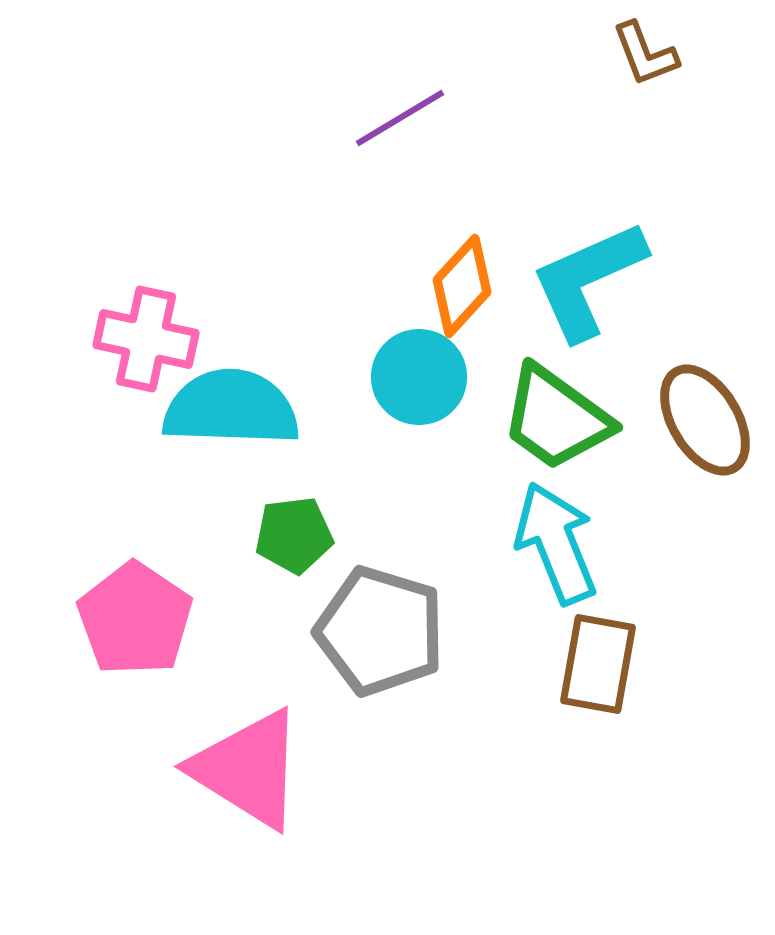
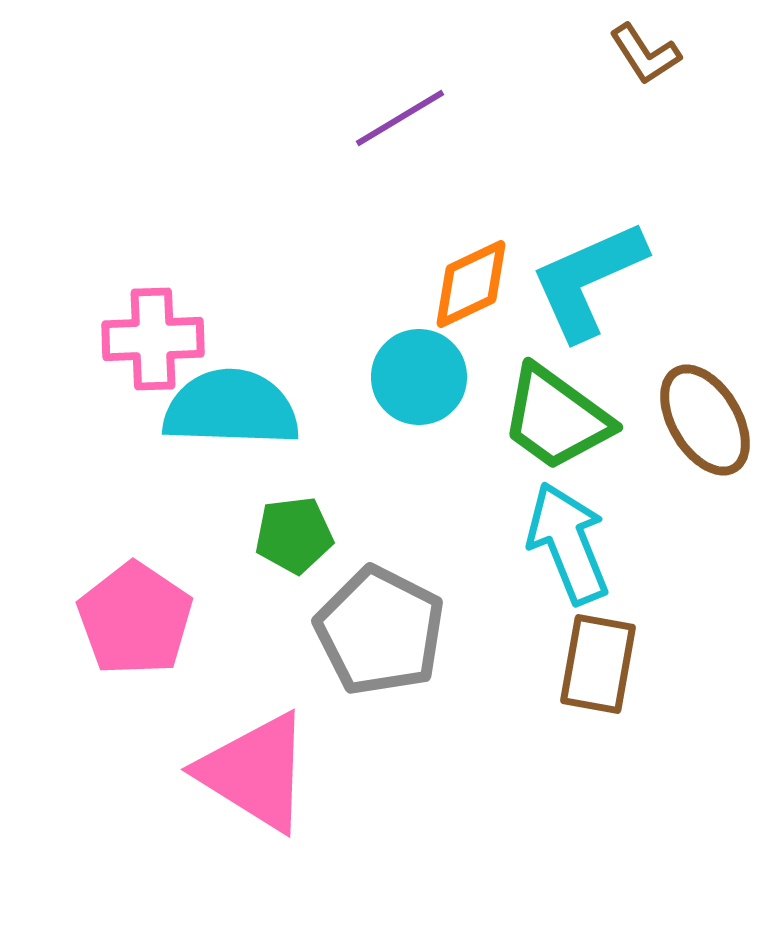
brown L-shape: rotated 12 degrees counterclockwise
orange diamond: moved 9 px right, 2 px up; rotated 22 degrees clockwise
pink cross: moved 7 px right; rotated 14 degrees counterclockwise
cyan arrow: moved 12 px right
gray pentagon: rotated 10 degrees clockwise
pink triangle: moved 7 px right, 3 px down
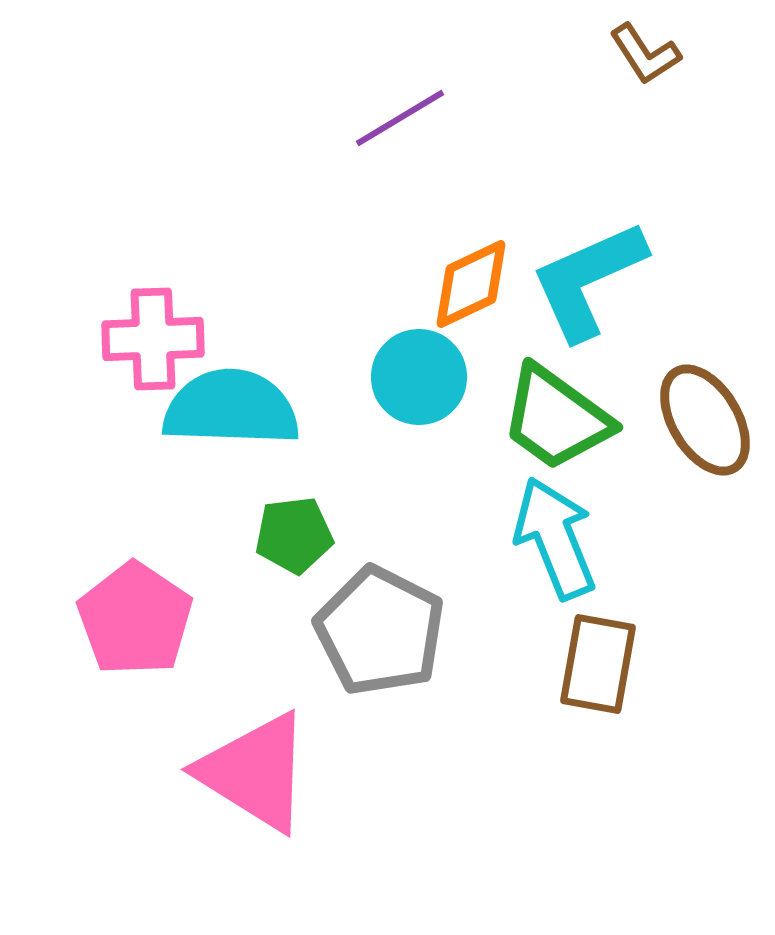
cyan arrow: moved 13 px left, 5 px up
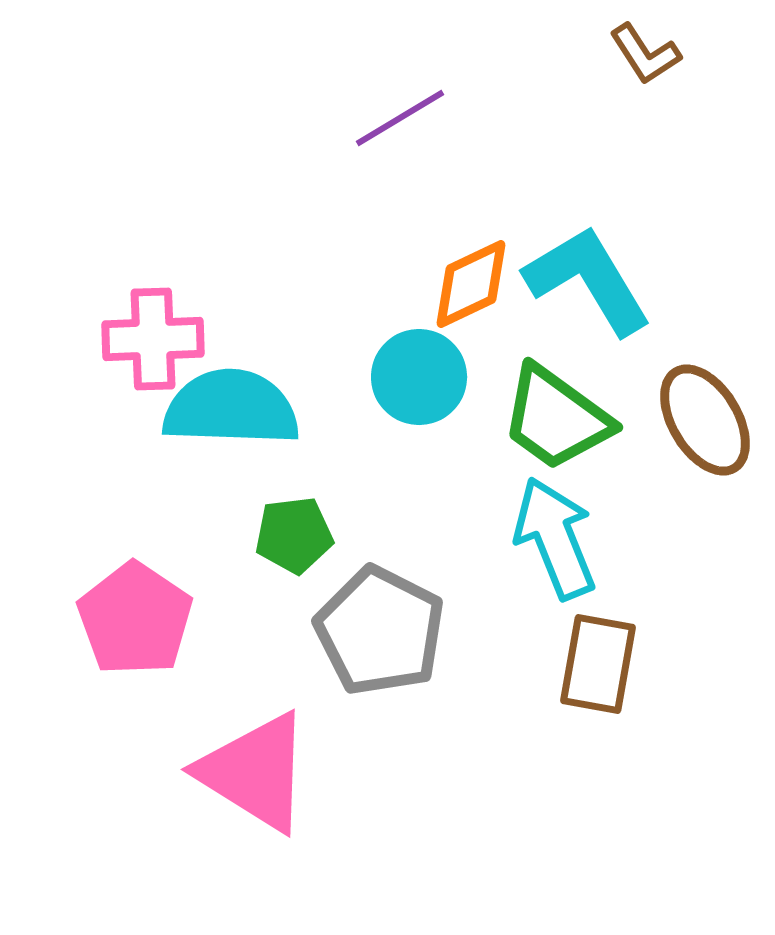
cyan L-shape: rotated 83 degrees clockwise
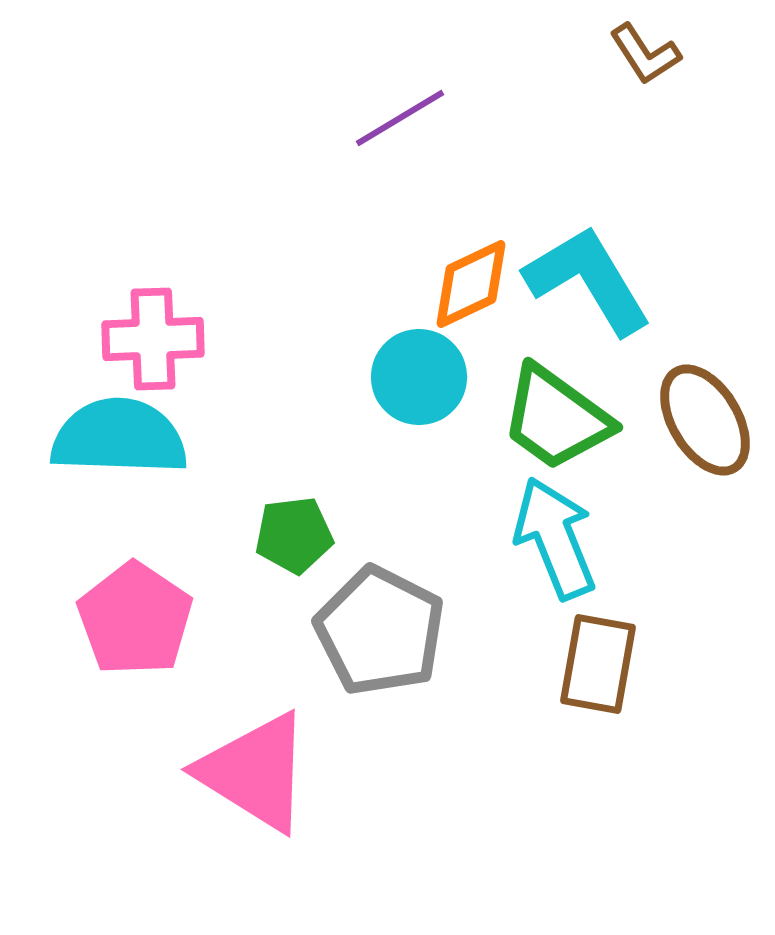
cyan semicircle: moved 112 px left, 29 px down
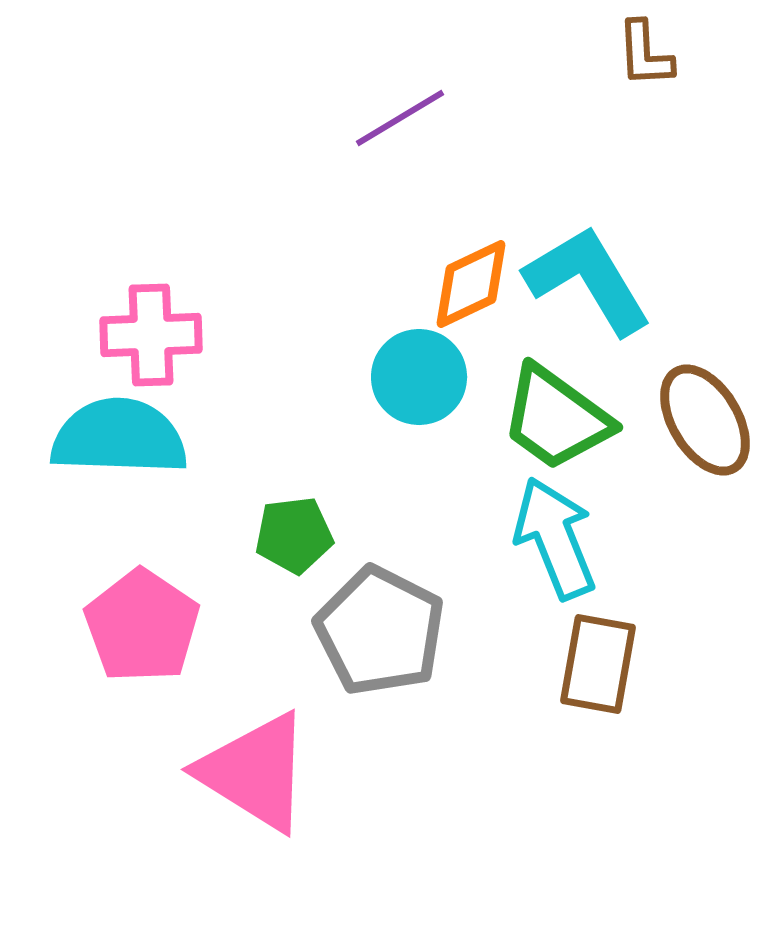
brown L-shape: rotated 30 degrees clockwise
pink cross: moved 2 px left, 4 px up
pink pentagon: moved 7 px right, 7 px down
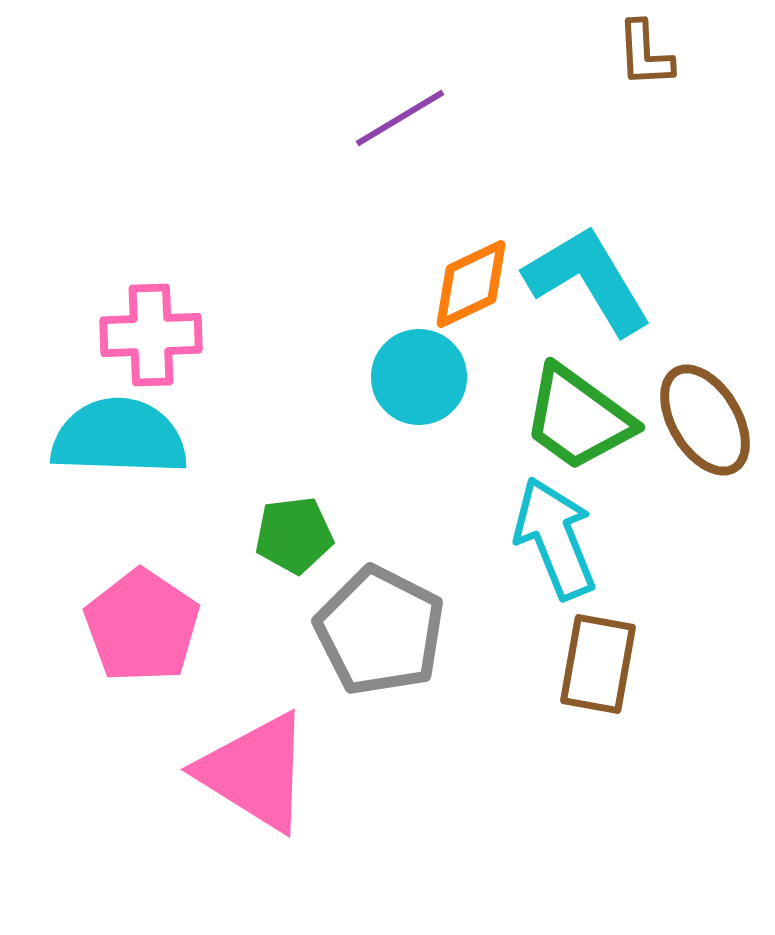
green trapezoid: moved 22 px right
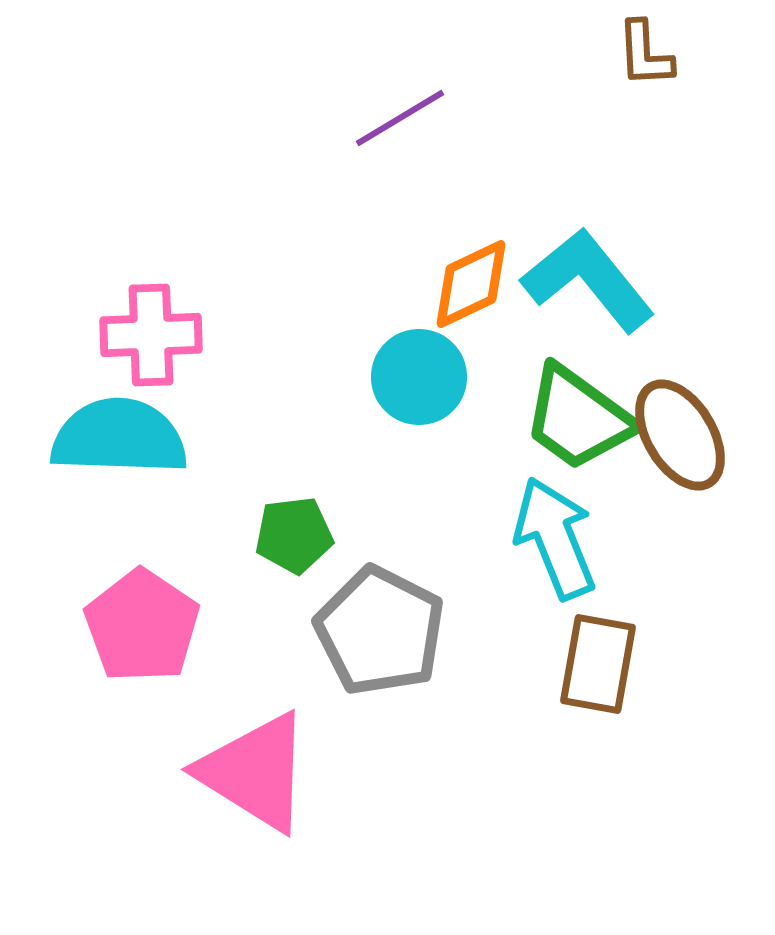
cyan L-shape: rotated 8 degrees counterclockwise
brown ellipse: moved 25 px left, 15 px down
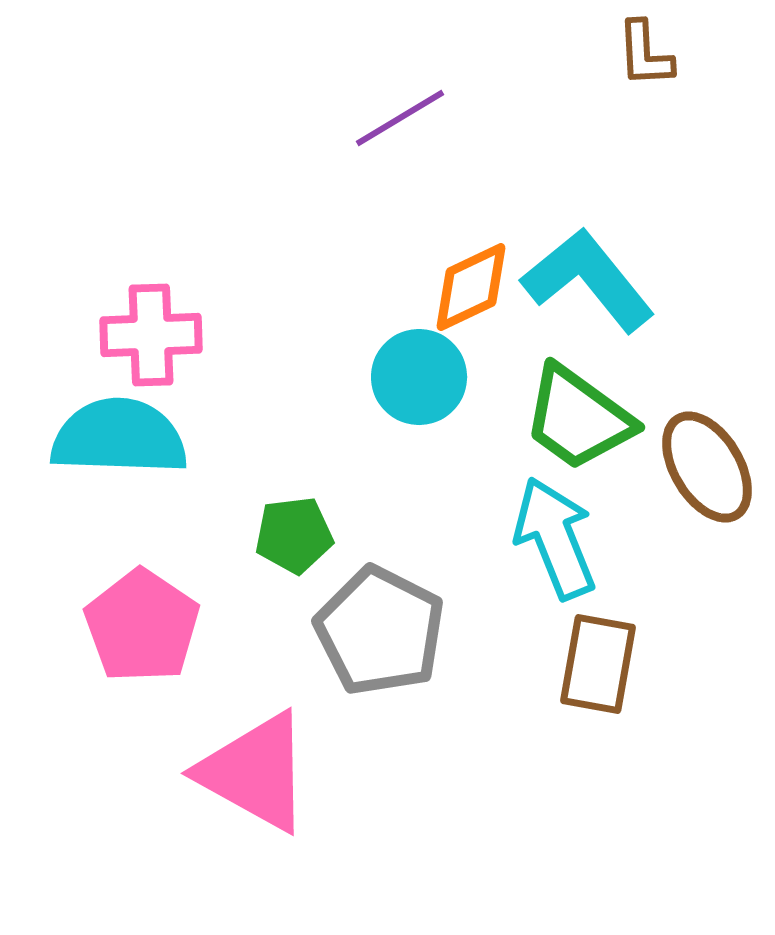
orange diamond: moved 3 px down
brown ellipse: moved 27 px right, 32 px down
pink triangle: rotated 3 degrees counterclockwise
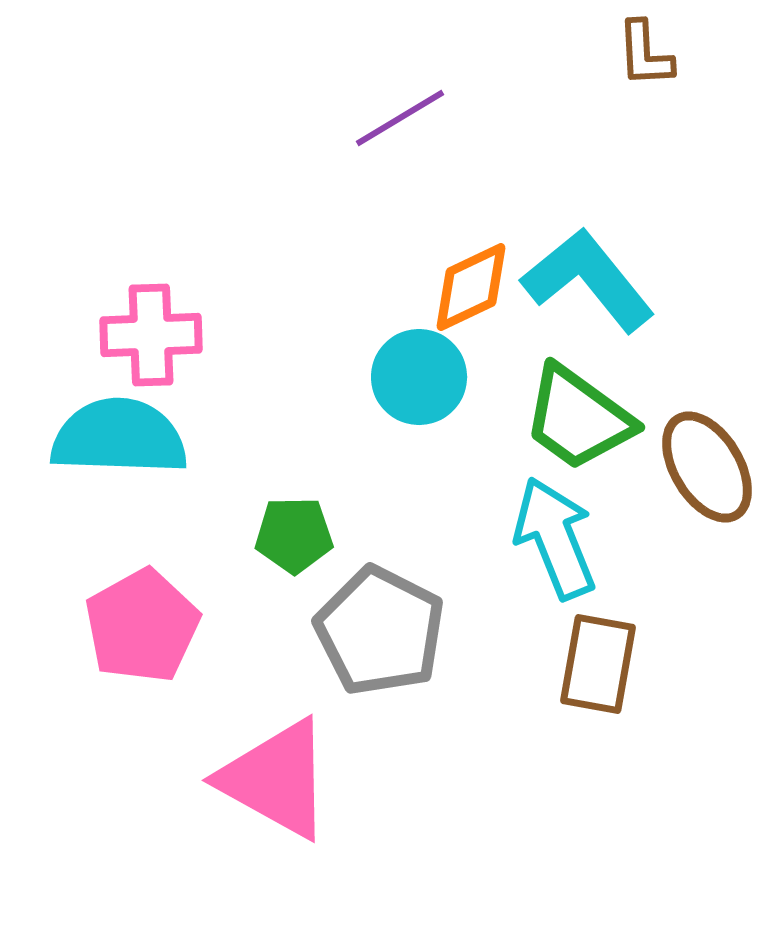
green pentagon: rotated 6 degrees clockwise
pink pentagon: rotated 9 degrees clockwise
pink triangle: moved 21 px right, 7 px down
